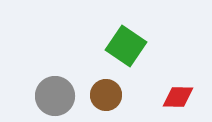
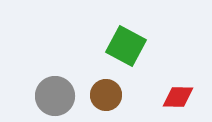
green square: rotated 6 degrees counterclockwise
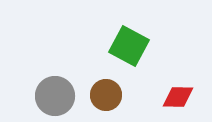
green square: moved 3 px right
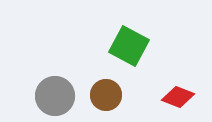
red diamond: rotated 20 degrees clockwise
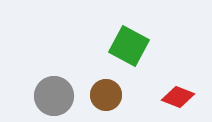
gray circle: moved 1 px left
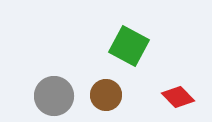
red diamond: rotated 24 degrees clockwise
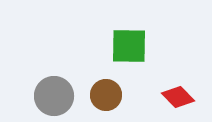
green square: rotated 27 degrees counterclockwise
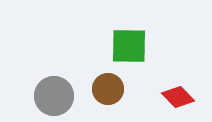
brown circle: moved 2 px right, 6 px up
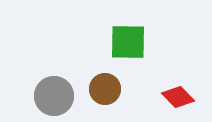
green square: moved 1 px left, 4 px up
brown circle: moved 3 px left
